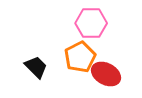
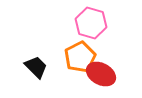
pink hexagon: rotated 16 degrees clockwise
red ellipse: moved 5 px left
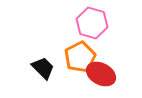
pink hexagon: moved 1 px right
black trapezoid: moved 7 px right, 1 px down
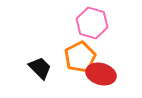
black trapezoid: moved 3 px left
red ellipse: rotated 12 degrees counterclockwise
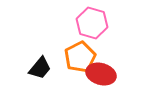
black trapezoid: rotated 85 degrees clockwise
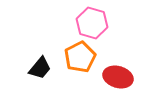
red ellipse: moved 17 px right, 3 px down
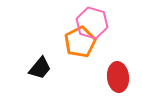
orange pentagon: moved 15 px up
red ellipse: rotated 68 degrees clockwise
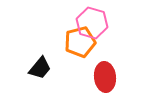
orange pentagon: rotated 12 degrees clockwise
red ellipse: moved 13 px left
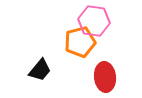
pink hexagon: moved 2 px right, 2 px up; rotated 8 degrees counterclockwise
black trapezoid: moved 2 px down
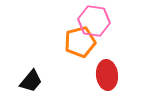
black trapezoid: moved 9 px left, 11 px down
red ellipse: moved 2 px right, 2 px up
